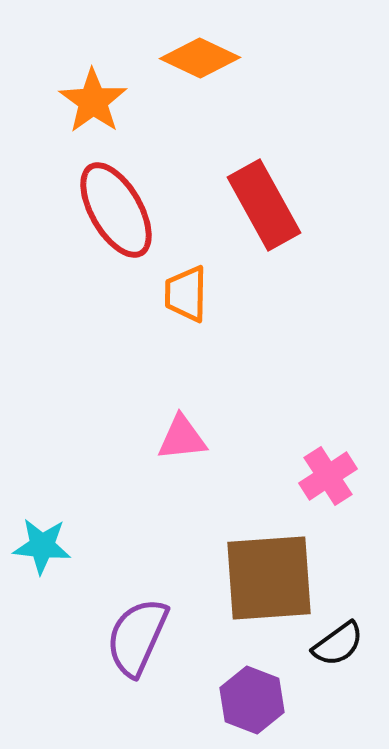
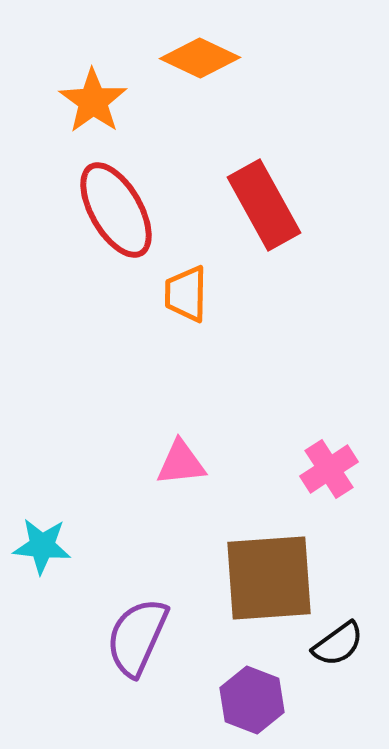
pink triangle: moved 1 px left, 25 px down
pink cross: moved 1 px right, 7 px up
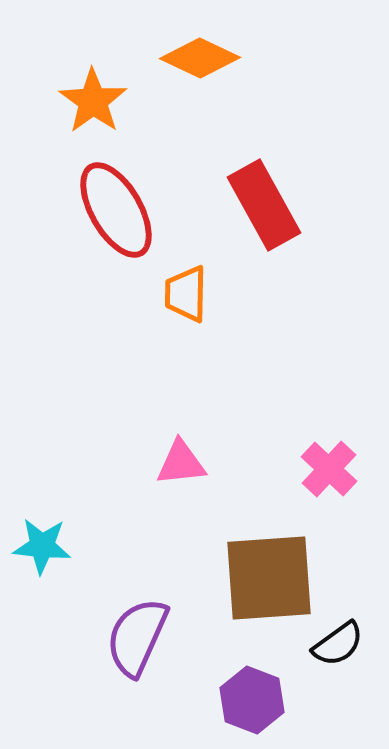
pink cross: rotated 14 degrees counterclockwise
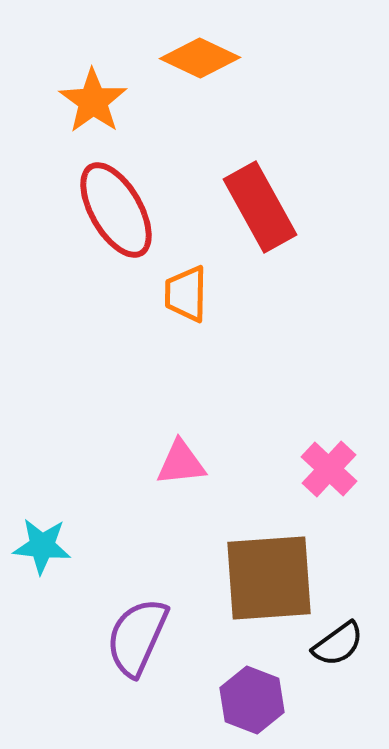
red rectangle: moved 4 px left, 2 px down
